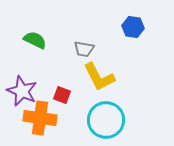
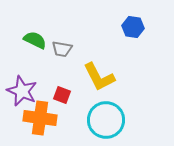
gray trapezoid: moved 22 px left
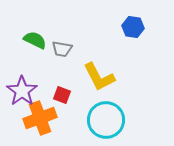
purple star: rotated 12 degrees clockwise
orange cross: rotated 28 degrees counterclockwise
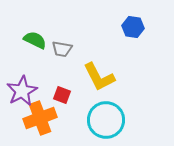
purple star: rotated 8 degrees clockwise
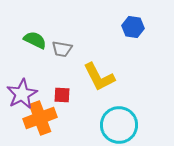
purple star: moved 3 px down
red square: rotated 18 degrees counterclockwise
cyan circle: moved 13 px right, 5 px down
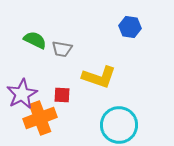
blue hexagon: moved 3 px left
yellow L-shape: rotated 44 degrees counterclockwise
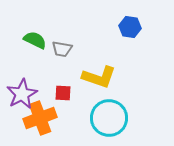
red square: moved 1 px right, 2 px up
cyan circle: moved 10 px left, 7 px up
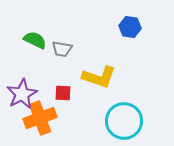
cyan circle: moved 15 px right, 3 px down
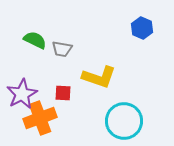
blue hexagon: moved 12 px right, 1 px down; rotated 15 degrees clockwise
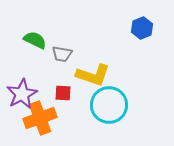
blue hexagon: rotated 15 degrees clockwise
gray trapezoid: moved 5 px down
yellow L-shape: moved 6 px left, 2 px up
cyan circle: moved 15 px left, 16 px up
